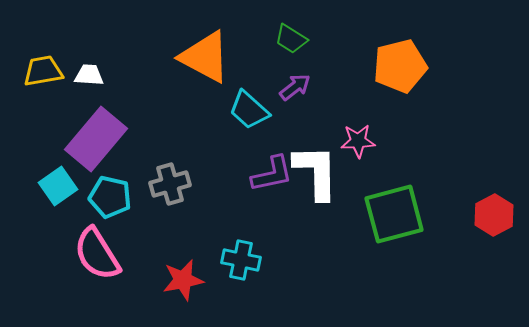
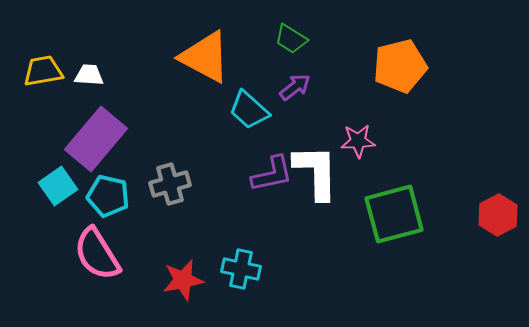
cyan pentagon: moved 2 px left, 1 px up
red hexagon: moved 4 px right
cyan cross: moved 9 px down
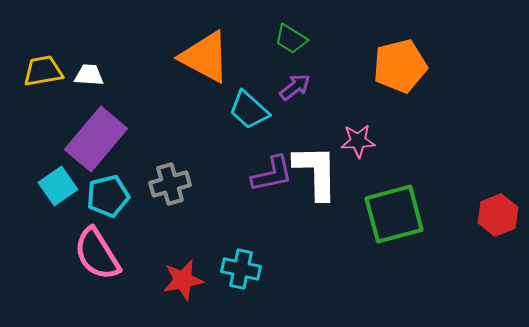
cyan pentagon: rotated 27 degrees counterclockwise
red hexagon: rotated 6 degrees clockwise
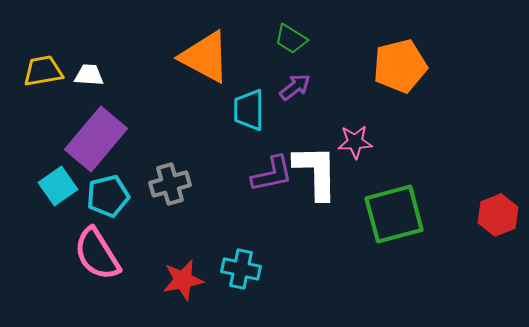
cyan trapezoid: rotated 48 degrees clockwise
pink star: moved 3 px left, 1 px down
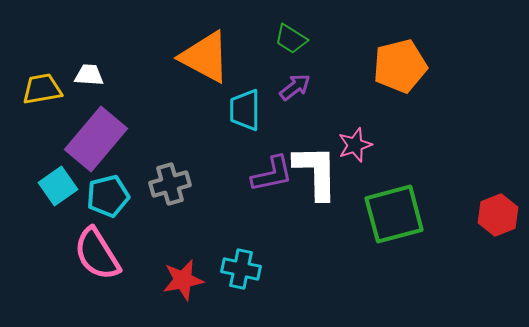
yellow trapezoid: moved 1 px left, 18 px down
cyan trapezoid: moved 4 px left
pink star: moved 3 px down; rotated 16 degrees counterclockwise
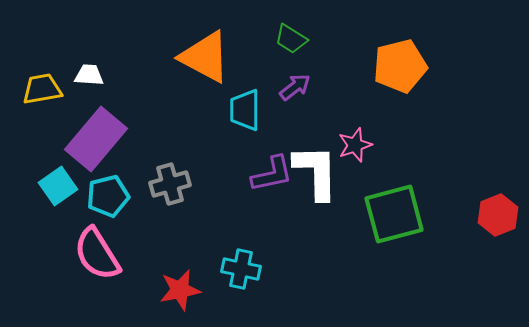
red star: moved 3 px left, 10 px down
